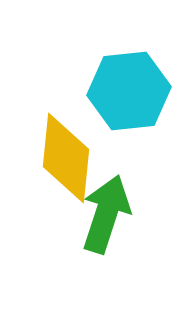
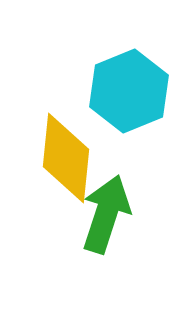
cyan hexagon: rotated 16 degrees counterclockwise
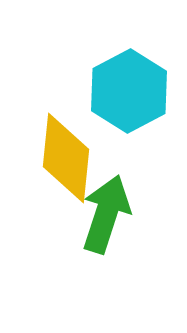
cyan hexagon: rotated 6 degrees counterclockwise
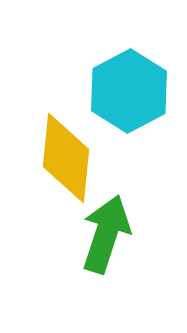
green arrow: moved 20 px down
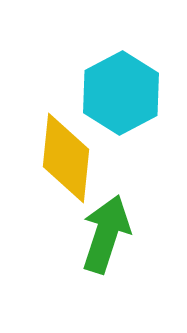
cyan hexagon: moved 8 px left, 2 px down
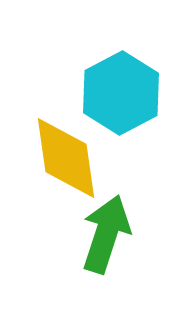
yellow diamond: rotated 14 degrees counterclockwise
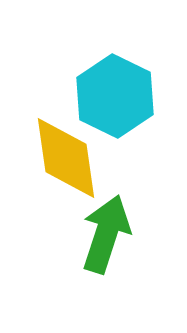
cyan hexagon: moved 6 px left, 3 px down; rotated 6 degrees counterclockwise
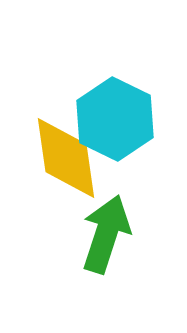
cyan hexagon: moved 23 px down
